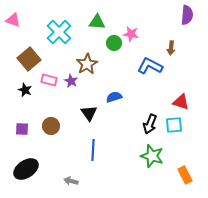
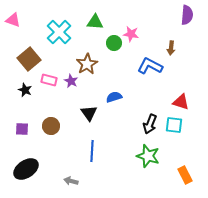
green triangle: moved 2 px left
cyan square: rotated 12 degrees clockwise
blue line: moved 1 px left, 1 px down
green star: moved 4 px left
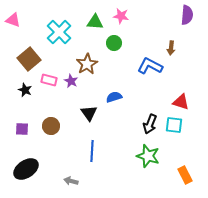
pink star: moved 10 px left, 18 px up
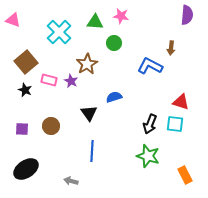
brown square: moved 3 px left, 3 px down
cyan square: moved 1 px right, 1 px up
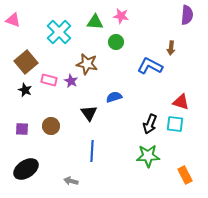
green circle: moved 2 px right, 1 px up
brown star: rotated 30 degrees counterclockwise
green star: rotated 20 degrees counterclockwise
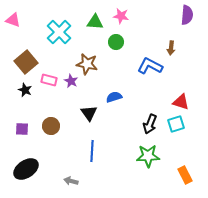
cyan square: moved 1 px right; rotated 24 degrees counterclockwise
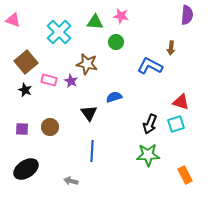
brown circle: moved 1 px left, 1 px down
green star: moved 1 px up
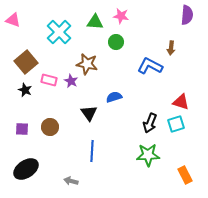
black arrow: moved 1 px up
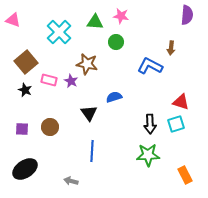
black arrow: moved 1 px down; rotated 24 degrees counterclockwise
black ellipse: moved 1 px left
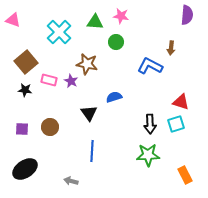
black star: rotated 16 degrees counterclockwise
